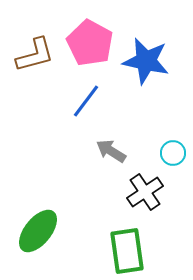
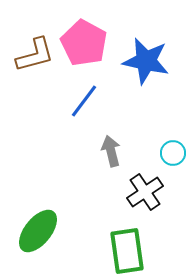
pink pentagon: moved 6 px left
blue line: moved 2 px left
gray arrow: rotated 44 degrees clockwise
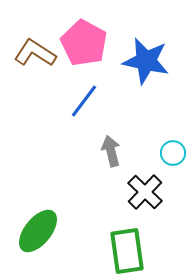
brown L-shape: moved 2 px up; rotated 132 degrees counterclockwise
black cross: rotated 12 degrees counterclockwise
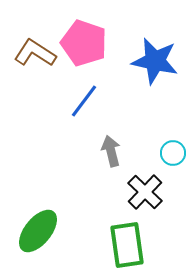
pink pentagon: rotated 9 degrees counterclockwise
blue star: moved 9 px right
green rectangle: moved 6 px up
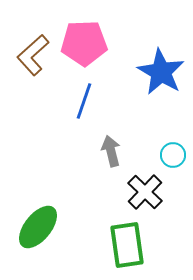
pink pentagon: rotated 21 degrees counterclockwise
brown L-shape: moved 2 px left, 2 px down; rotated 75 degrees counterclockwise
blue star: moved 6 px right, 11 px down; rotated 18 degrees clockwise
blue line: rotated 18 degrees counterclockwise
cyan circle: moved 2 px down
green ellipse: moved 4 px up
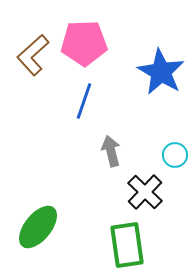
cyan circle: moved 2 px right
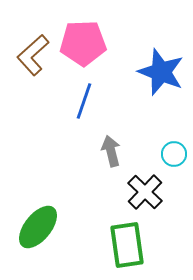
pink pentagon: moved 1 px left
blue star: rotated 9 degrees counterclockwise
cyan circle: moved 1 px left, 1 px up
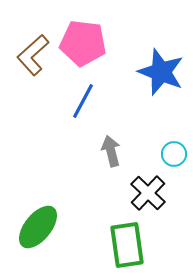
pink pentagon: rotated 9 degrees clockwise
blue line: moved 1 px left; rotated 9 degrees clockwise
black cross: moved 3 px right, 1 px down
